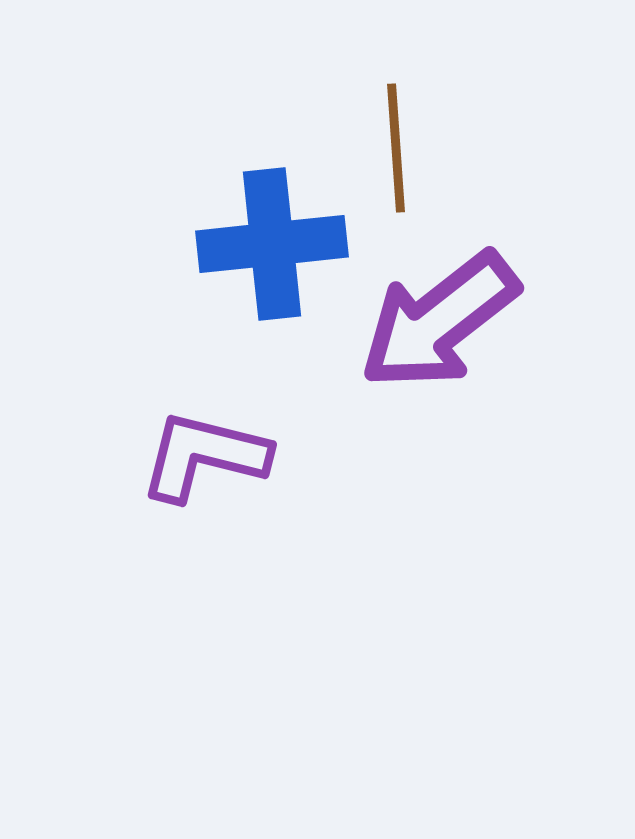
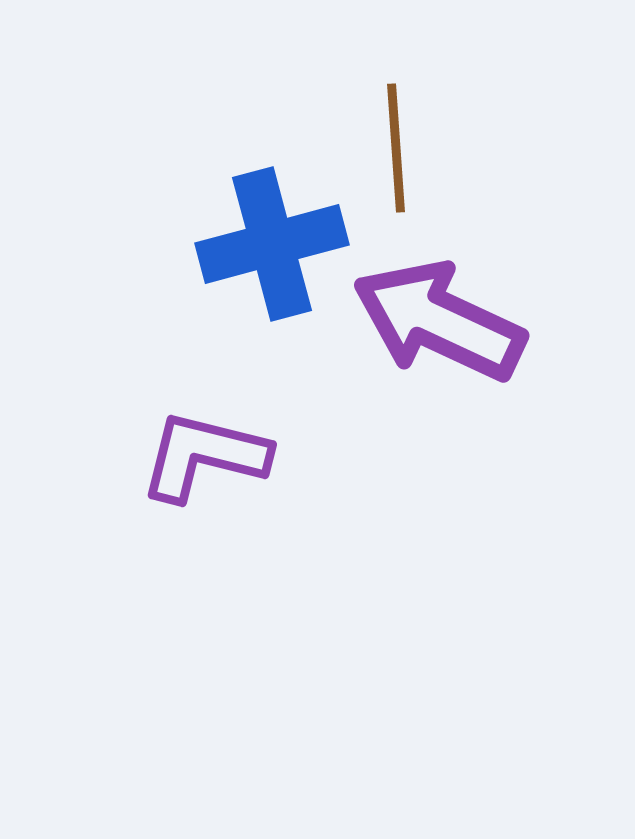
blue cross: rotated 9 degrees counterclockwise
purple arrow: rotated 63 degrees clockwise
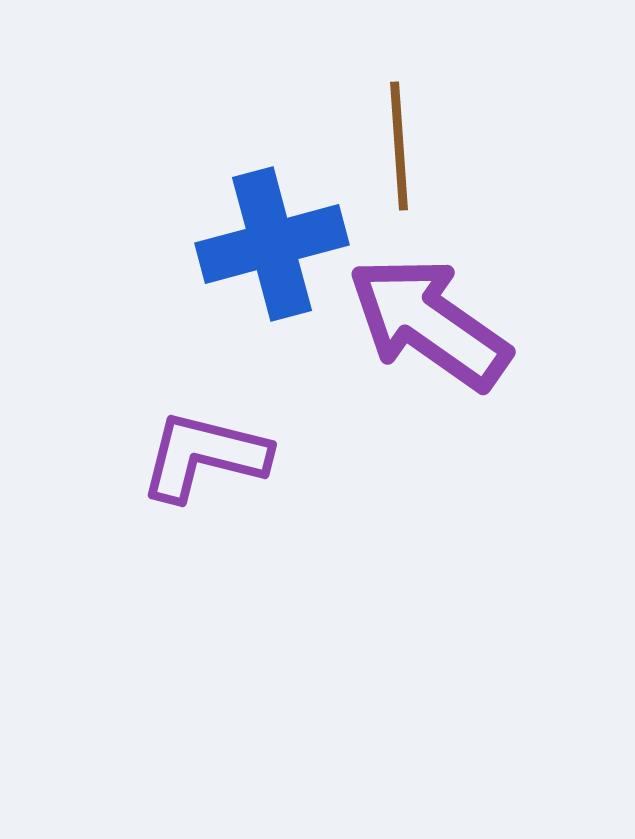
brown line: moved 3 px right, 2 px up
purple arrow: moved 10 px left, 2 px down; rotated 10 degrees clockwise
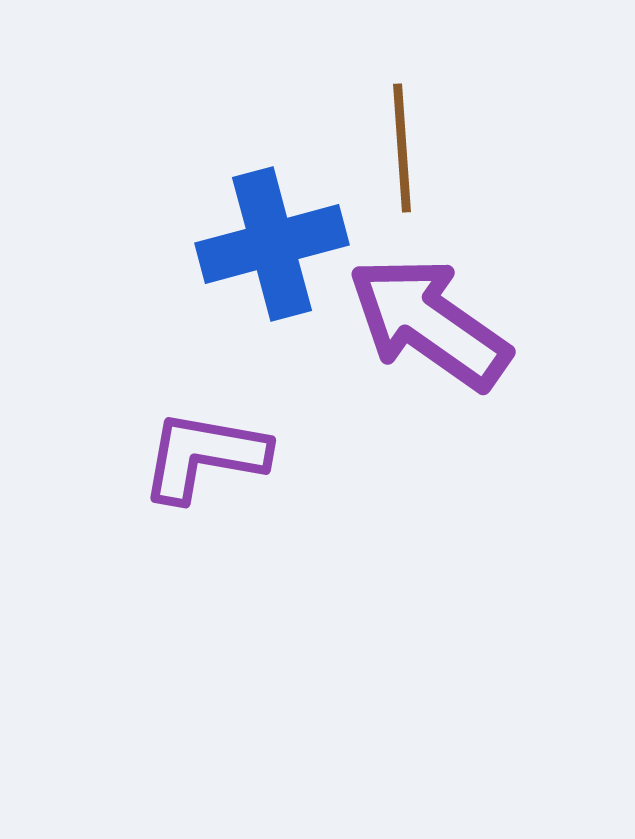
brown line: moved 3 px right, 2 px down
purple L-shape: rotated 4 degrees counterclockwise
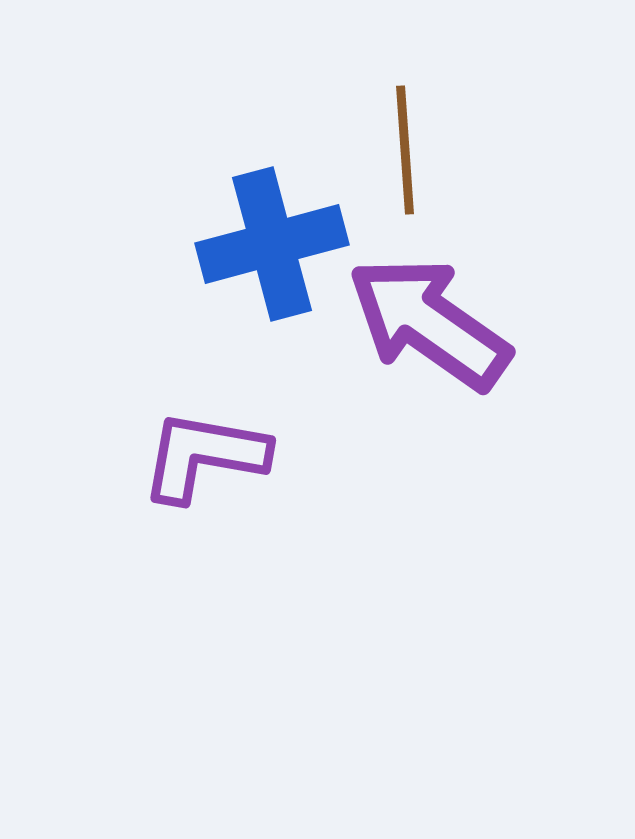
brown line: moved 3 px right, 2 px down
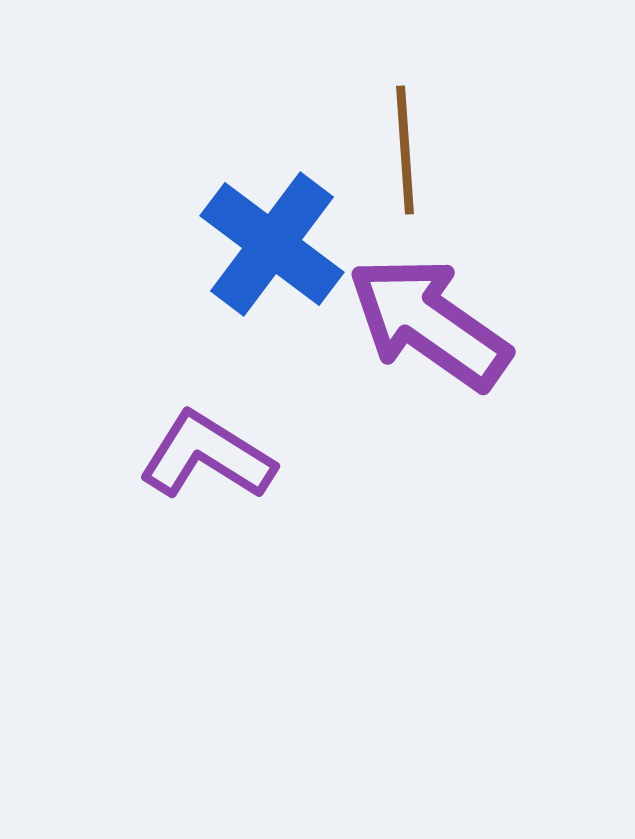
blue cross: rotated 38 degrees counterclockwise
purple L-shape: moved 3 px right; rotated 22 degrees clockwise
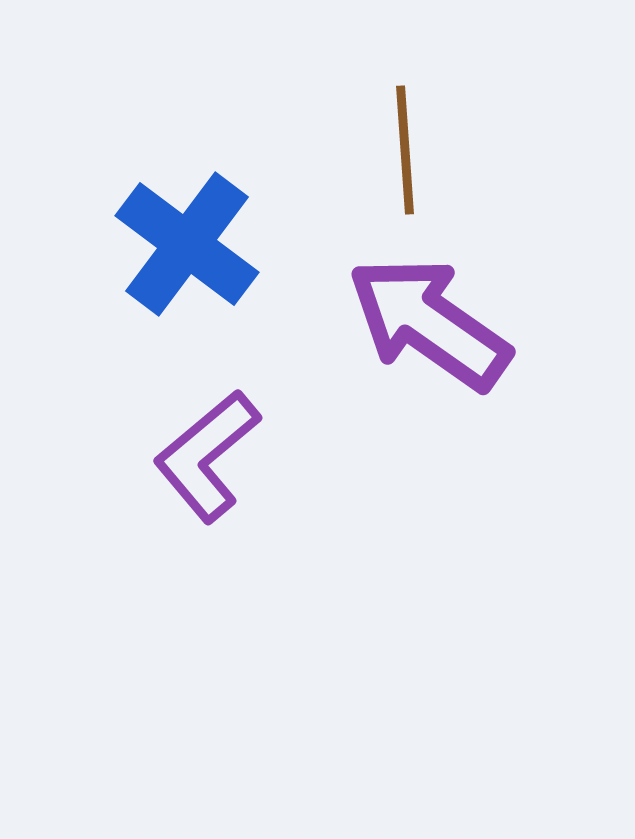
blue cross: moved 85 px left
purple L-shape: rotated 72 degrees counterclockwise
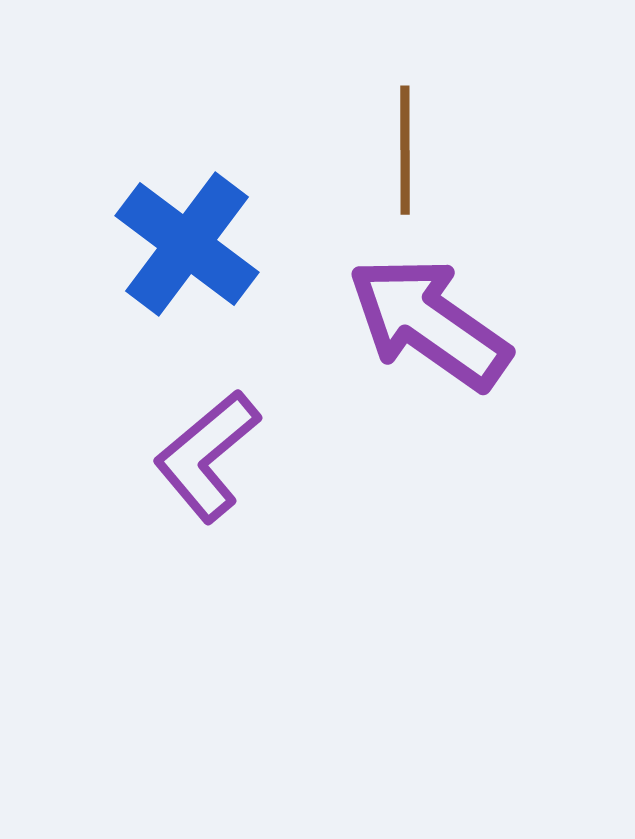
brown line: rotated 4 degrees clockwise
